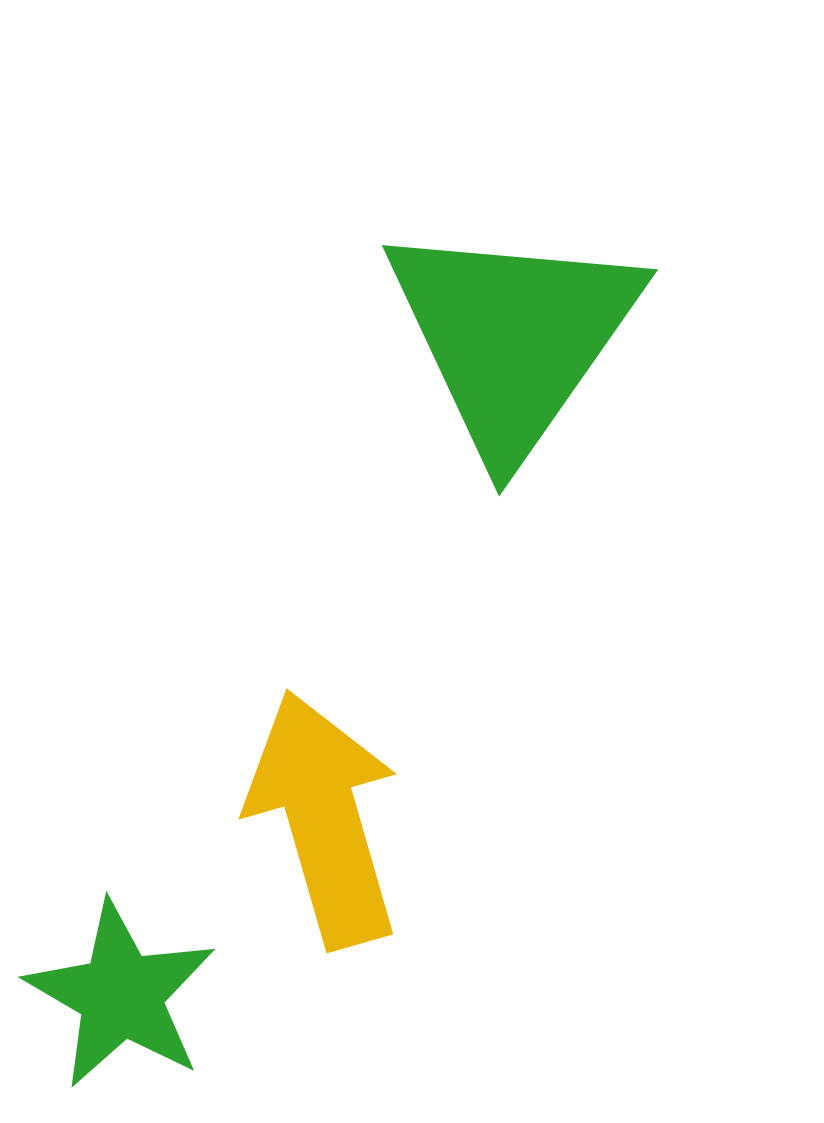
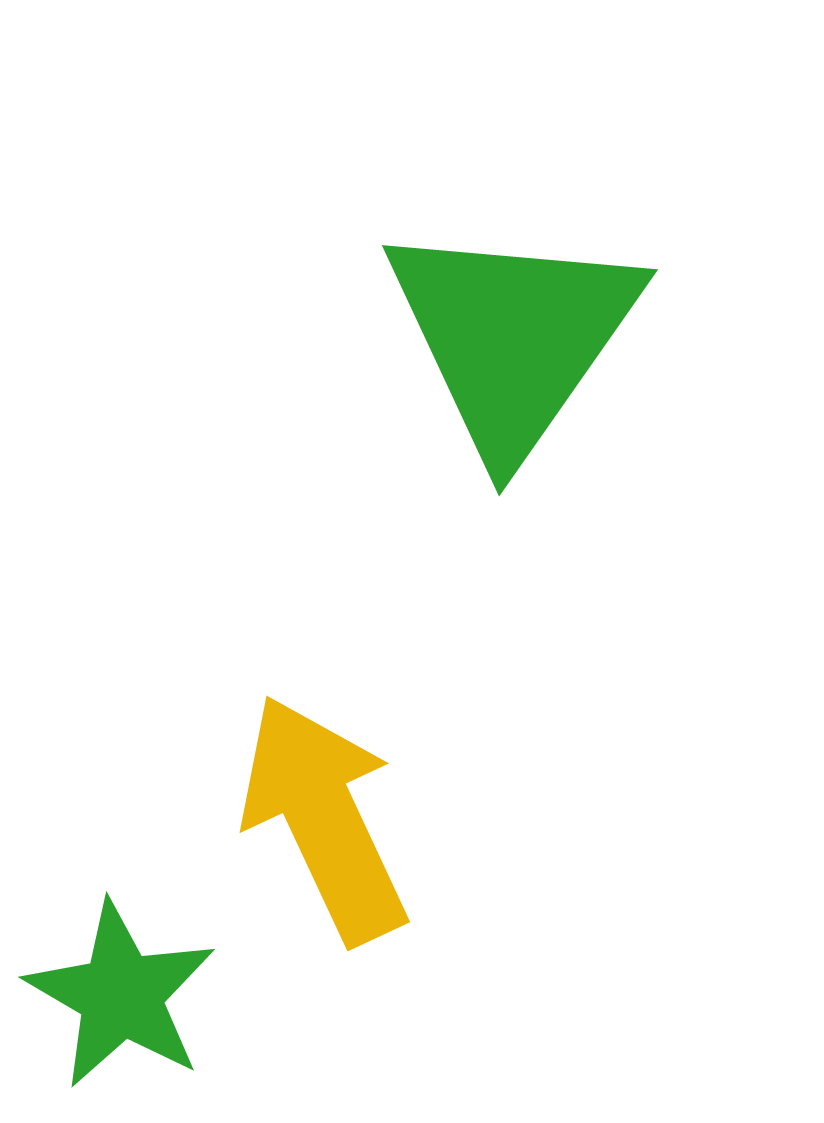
yellow arrow: rotated 9 degrees counterclockwise
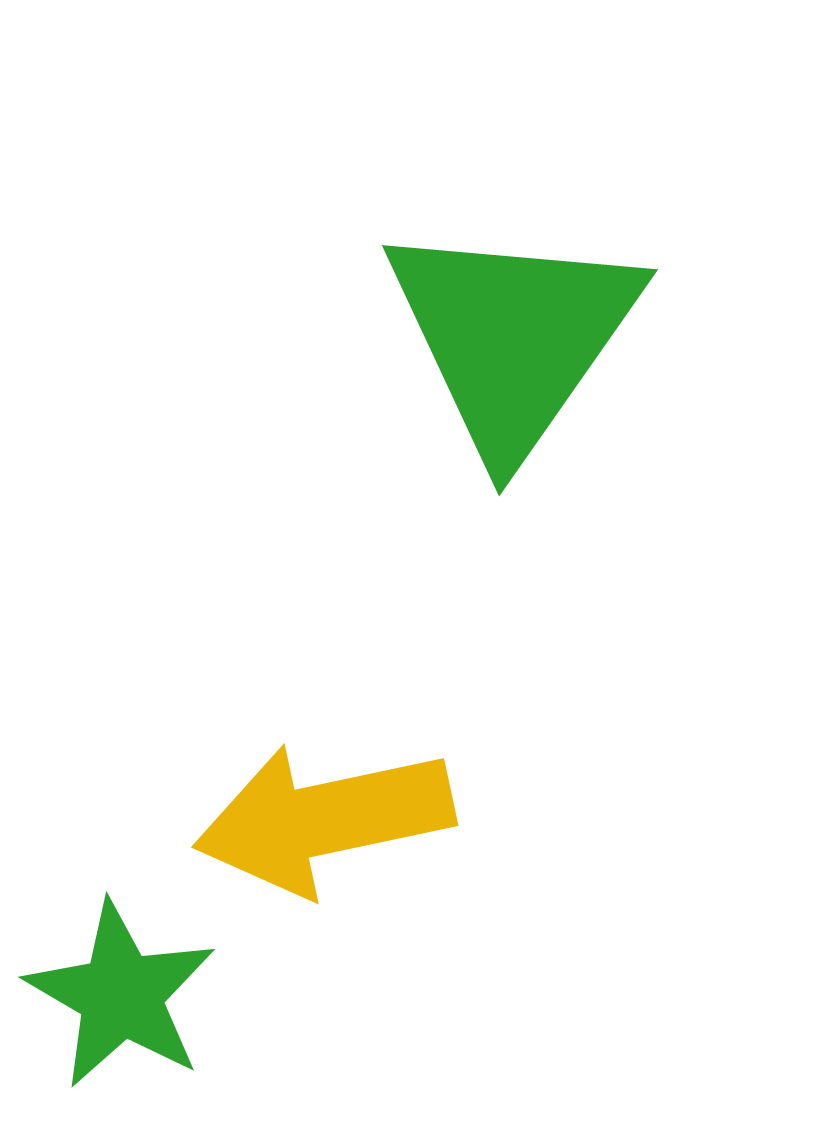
yellow arrow: rotated 77 degrees counterclockwise
